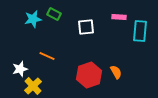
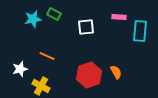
yellow cross: moved 8 px right; rotated 18 degrees counterclockwise
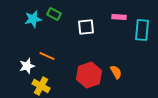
cyan rectangle: moved 2 px right, 1 px up
white star: moved 7 px right, 3 px up
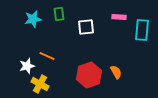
green rectangle: moved 5 px right; rotated 56 degrees clockwise
yellow cross: moved 1 px left, 2 px up
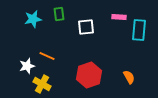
cyan rectangle: moved 3 px left
orange semicircle: moved 13 px right, 5 px down
yellow cross: moved 2 px right
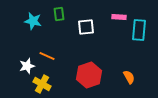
cyan star: moved 2 px down; rotated 24 degrees clockwise
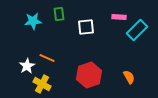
cyan star: rotated 18 degrees counterclockwise
cyan rectangle: moved 2 px left; rotated 40 degrees clockwise
orange line: moved 2 px down
white star: rotated 14 degrees counterclockwise
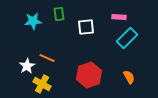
cyan rectangle: moved 10 px left, 8 px down
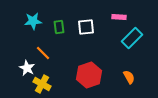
green rectangle: moved 13 px down
cyan rectangle: moved 5 px right
orange line: moved 4 px left, 5 px up; rotated 21 degrees clockwise
white star: moved 2 px down; rotated 14 degrees counterclockwise
